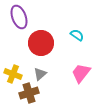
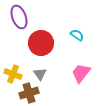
gray triangle: rotated 24 degrees counterclockwise
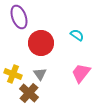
brown cross: rotated 30 degrees counterclockwise
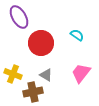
purple ellipse: rotated 10 degrees counterclockwise
gray triangle: moved 6 px right, 1 px down; rotated 24 degrees counterclockwise
brown cross: moved 4 px right, 1 px up; rotated 36 degrees clockwise
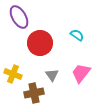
red circle: moved 1 px left
gray triangle: moved 6 px right; rotated 24 degrees clockwise
brown cross: moved 1 px right, 1 px down
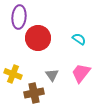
purple ellipse: rotated 35 degrees clockwise
cyan semicircle: moved 2 px right, 4 px down
red circle: moved 2 px left, 5 px up
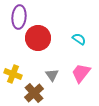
brown cross: rotated 30 degrees counterclockwise
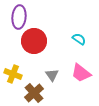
red circle: moved 4 px left, 3 px down
pink trapezoid: rotated 90 degrees counterclockwise
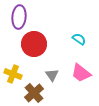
red circle: moved 3 px down
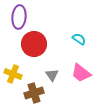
brown cross: rotated 24 degrees clockwise
